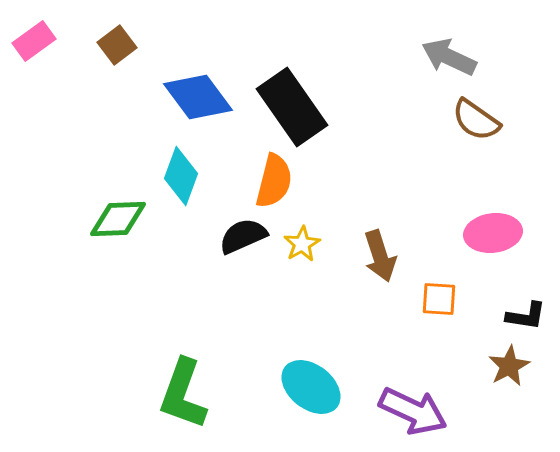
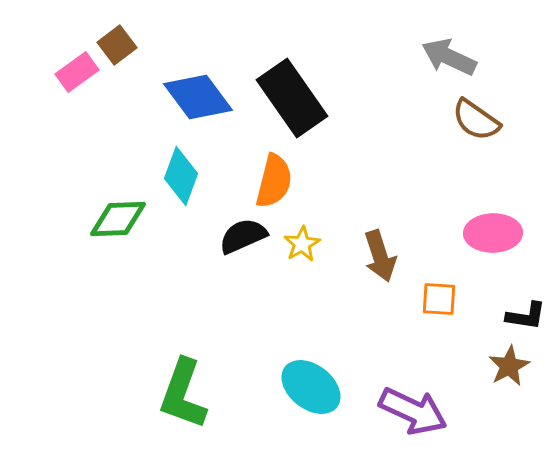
pink rectangle: moved 43 px right, 31 px down
black rectangle: moved 9 px up
pink ellipse: rotated 6 degrees clockwise
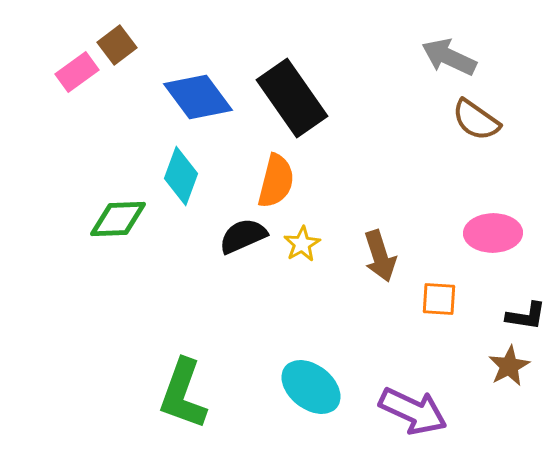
orange semicircle: moved 2 px right
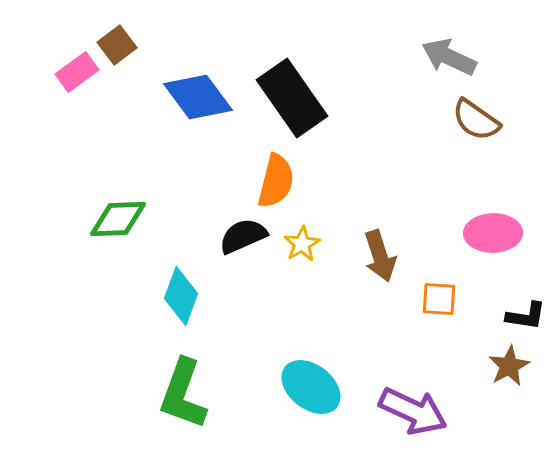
cyan diamond: moved 120 px down
